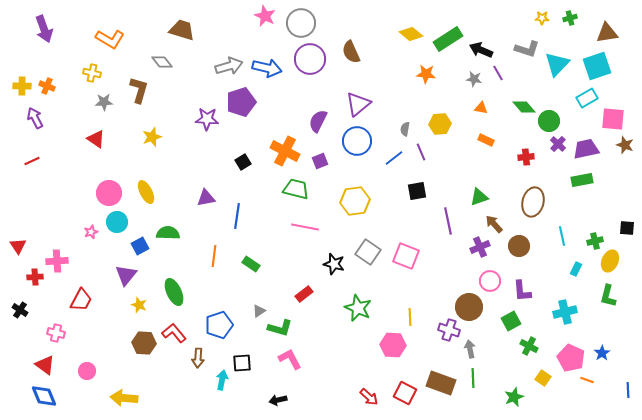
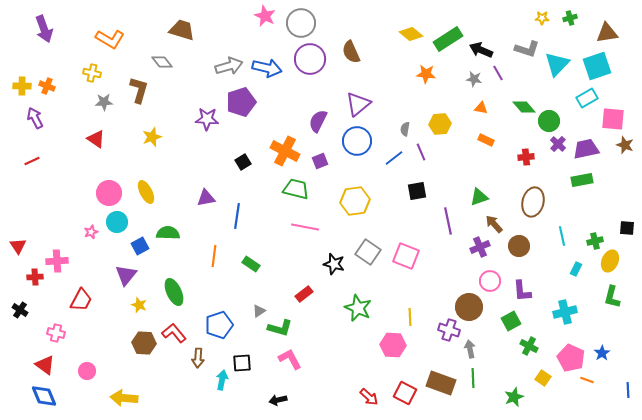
green L-shape at (608, 296): moved 4 px right, 1 px down
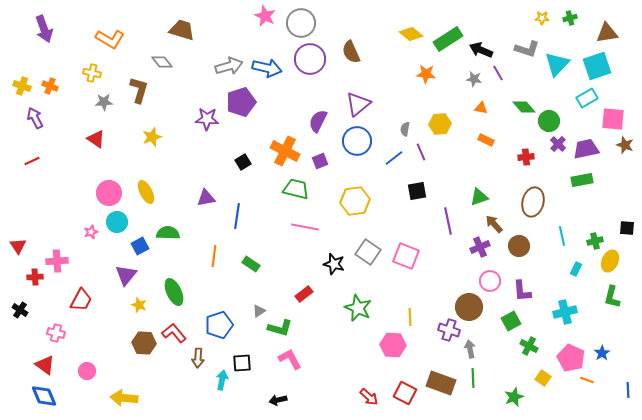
yellow cross at (22, 86): rotated 18 degrees clockwise
orange cross at (47, 86): moved 3 px right
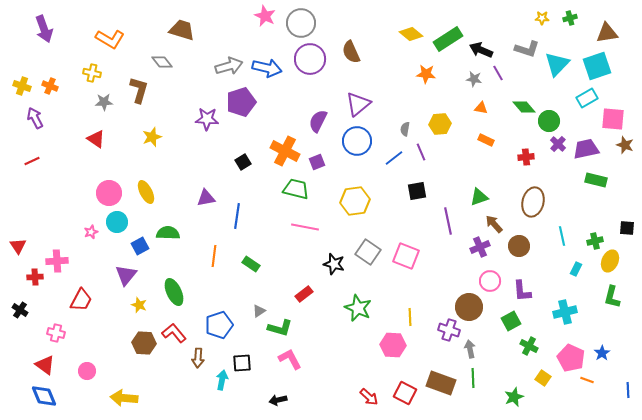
purple square at (320, 161): moved 3 px left, 1 px down
green rectangle at (582, 180): moved 14 px right; rotated 25 degrees clockwise
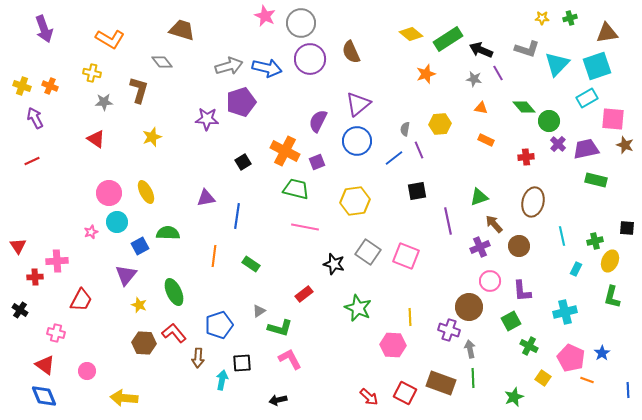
orange star at (426, 74): rotated 24 degrees counterclockwise
purple line at (421, 152): moved 2 px left, 2 px up
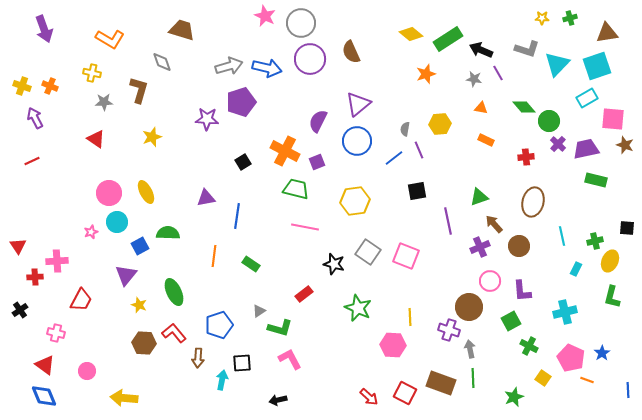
gray diamond at (162, 62): rotated 20 degrees clockwise
black cross at (20, 310): rotated 21 degrees clockwise
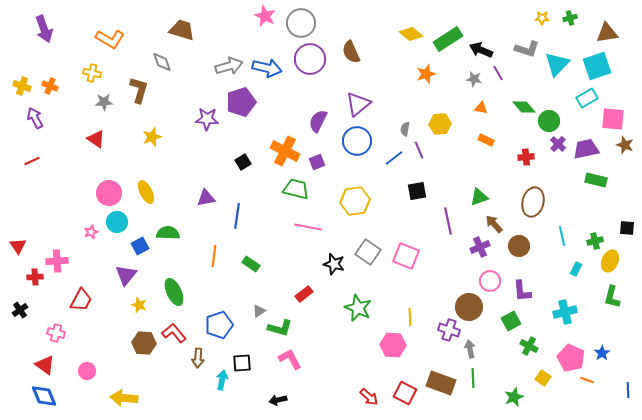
pink line at (305, 227): moved 3 px right
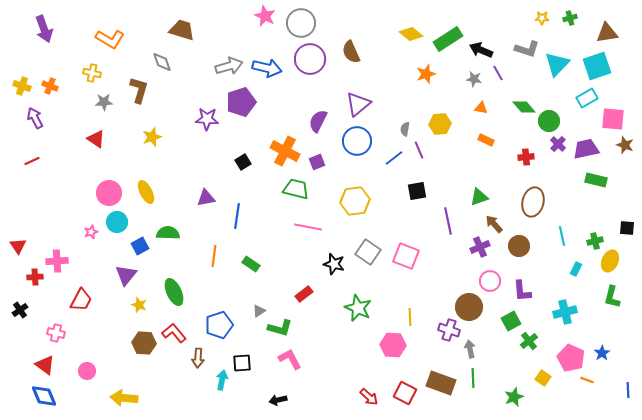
green cross at (529, 346): moved 5 px up; rotated 24 degrees clockwise
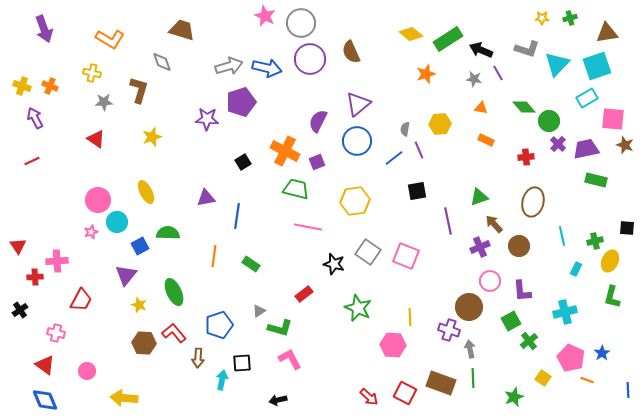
pink circle at (109, 193): moved 11 px left, 7 px down
blue diamond at (44, 396): moved 1 px right, 4 px down
